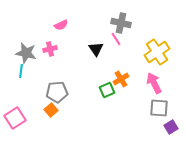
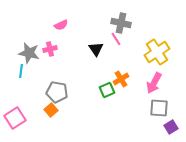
gray star: moved 3 px right
pink arrow: rotated 125 degrees counterclockwise
gray pentagon: rotated 15 degrees clockwise
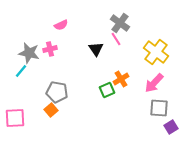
gray cross: moved 1 px left; rotated 24 degrees clockwise
yellow cross: moved 1 px left; rotated 20 degrees counterclockwise
cyan line: rotated 32 degrees clockwise
pink arrow: rotated 15 degrees clockwise
pink square: rotated 30 degrees clockwise
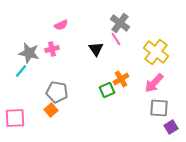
pink cross: moved 2 px right
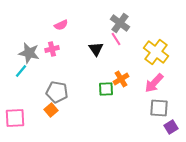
green square: moved 1 px left, 1 px up; rotated 21 degrees clockwise
